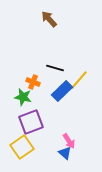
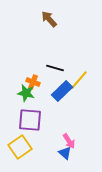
green star: moved 3 px right, 4 px up
purple square: moved 1 px left, 2 px up; rotated 25 degrees clockwise
yellow square: moved 2 px left
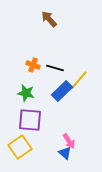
orange cross: moved 17 px up
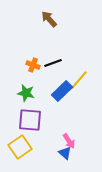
black line: moved 2 px left, 5 px up; rotated 36 degrees counterclockwise
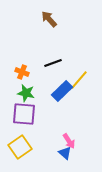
orange cross: moved 11 px left, 7 px down
purple square: moved 6 px left, 6 px up
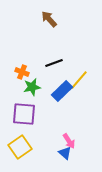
black line: moved 1 px right
green star: moved 6 px right, 6 px up; rotated 24 degrees counterclockwise
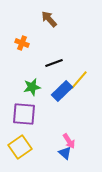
orange cross: moved 29 px up
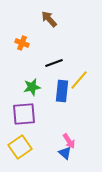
blue rectangle: rotated 40 degrees counterclockwise
purple square: rotated 10 degrees counterclockwise
